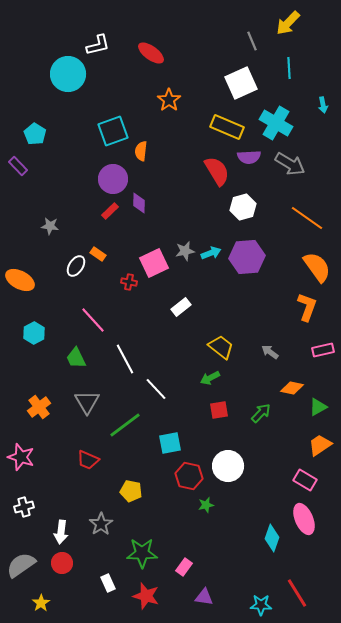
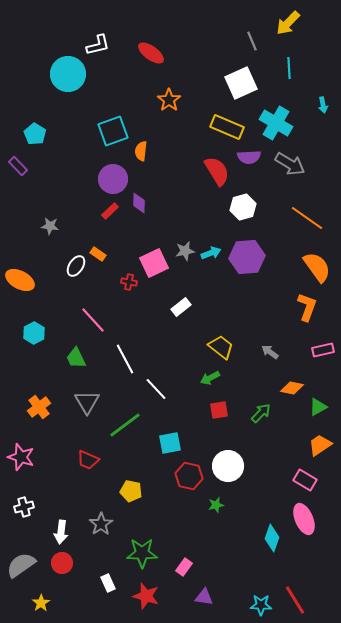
green star at (206, 505): moved 10 px right
red line at (297, 593): moved 2 px left, 7 px down
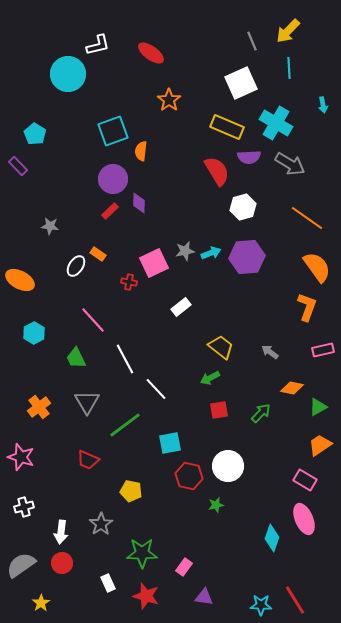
yellow arrow at (288, 23): moved 8 px down
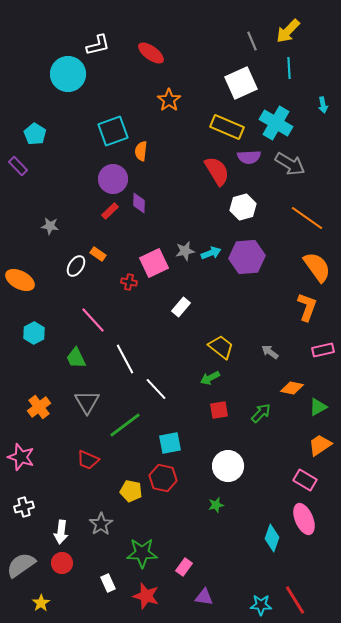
white rectangle at (181, 307): rotated 12 degrees counterclockwise
red hexagon at (189, 476): moved 26 px left, 2 px down
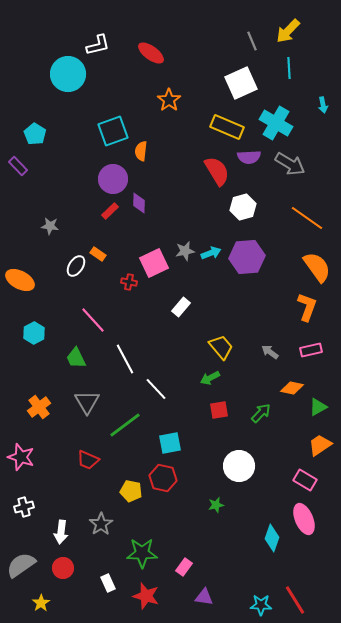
yellow trapezoid at (221, 347): rotated 12 degrees clockwise
pink rectangle at (323, 350): moved 12 px left
white circle at (228, 466): moved 11 px right
red circle at (62, 563): moved 1 px right, 5 px down
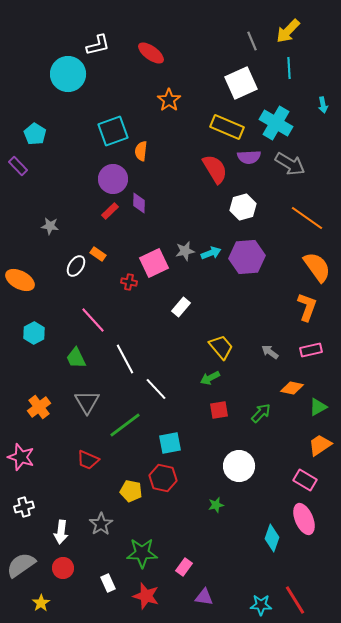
red semicircle at (217, 171): moved 2 px left, 2 px up
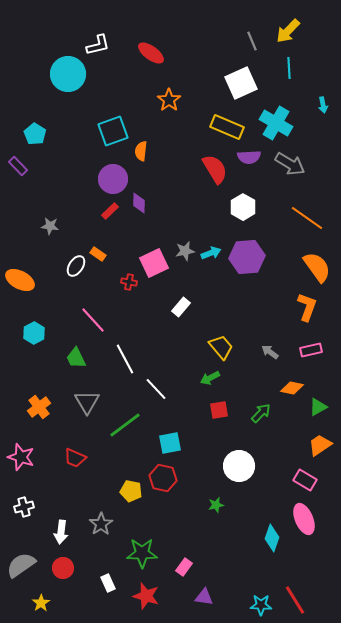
white hexagon at (243, 207): rotated 15 degrees counterclockwise
red trapezoid at (88, 460): moved 13 px left, 2 px up
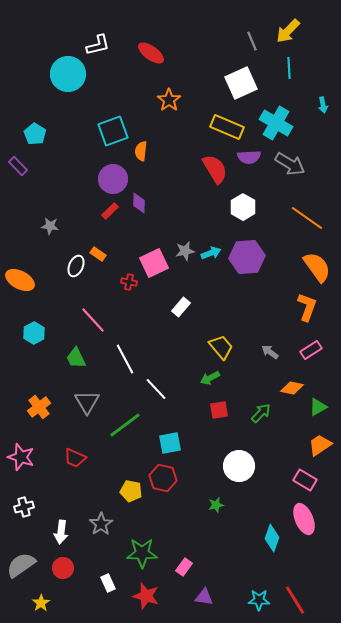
white ellipse at (76, 266): rotated 10 degrees counterclockwise
pink rectangle at (311, 350): rotated 20 degrees counterclockwise
cyan star at (261, 605): moved 2 px left, 5 px up
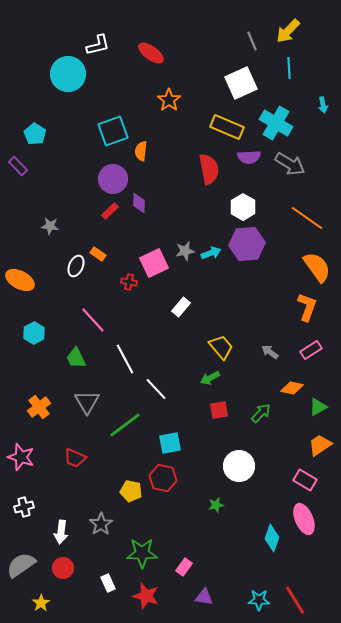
red semicircle at (215, 169): moved 6 px left; rotated 20 degrees clockwise
purple hexagon at (247, 257): moved 13 px up
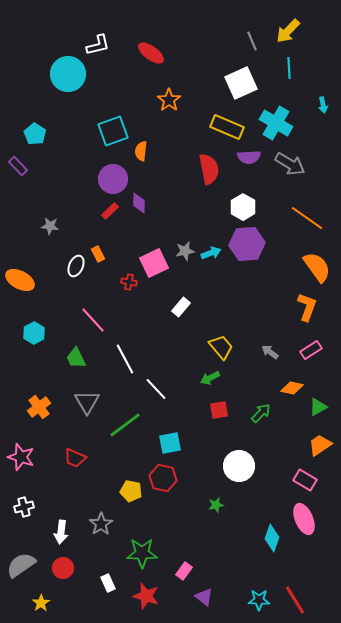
orange rectangle at (98, 254): rotated 28 degrees clockwise
pink rectangle at (184, 567): moved 4 px down
purple triangle at (204, 597): rotated 30 degrees clockwise
